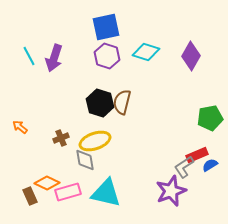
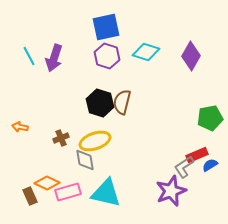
orange arrow: rotated 28 degrees counterclockwise
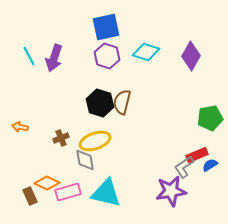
purple star: rotated 12 degrees clockwise
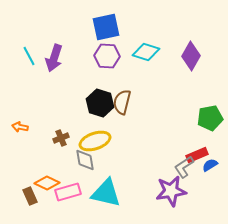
purple hexagon: rotated 15 degrees counterclockwise
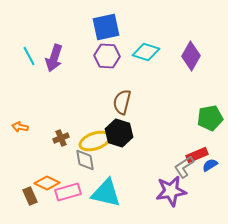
black hexagon: moved 19 px right, 30 px down
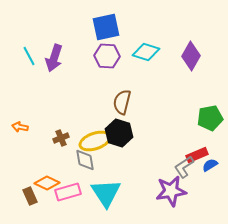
cyan triangle: rotated 44 degrees clockwise
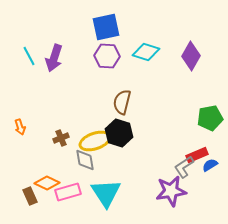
orange arrow: rotated 119 degrees counterclockwise
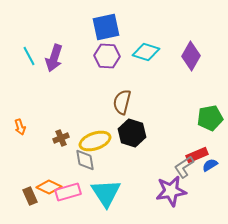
black hexagon: moved 13 px right
orange diamond: moved 2 px right, 4 px down
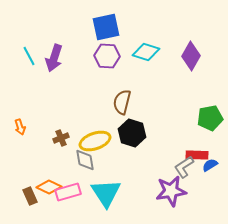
red rectangle: rotated 25 degrees clockwise
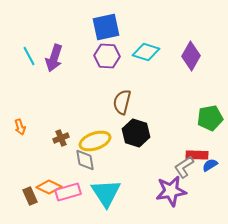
black hexagon: moved 4 px right
